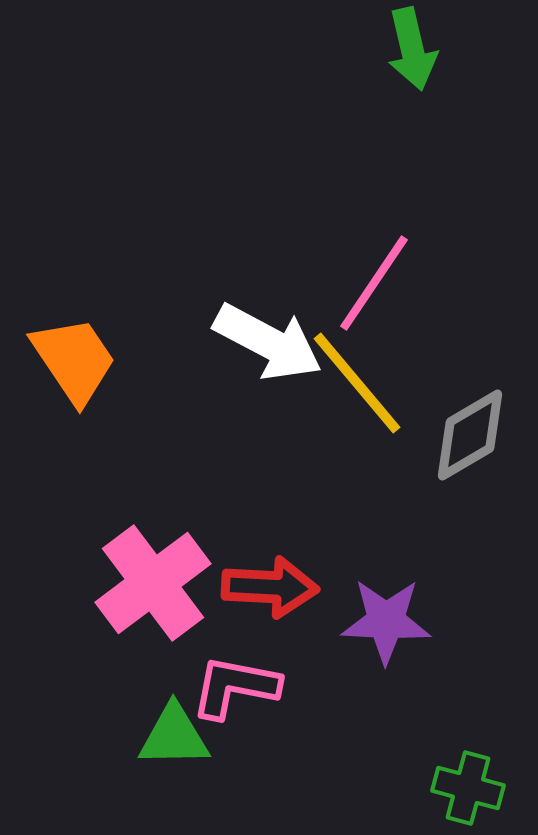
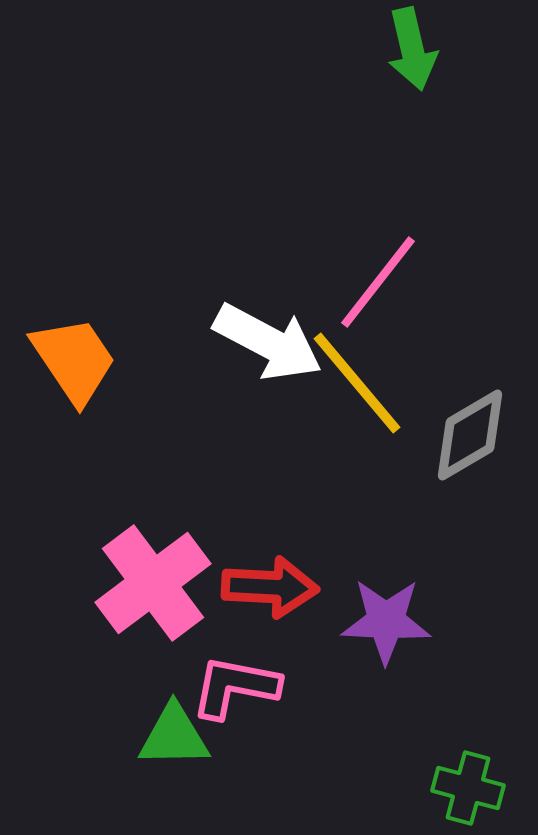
pink line: moved 4 px right, 1 px up; rotated 4 degrees clockwise
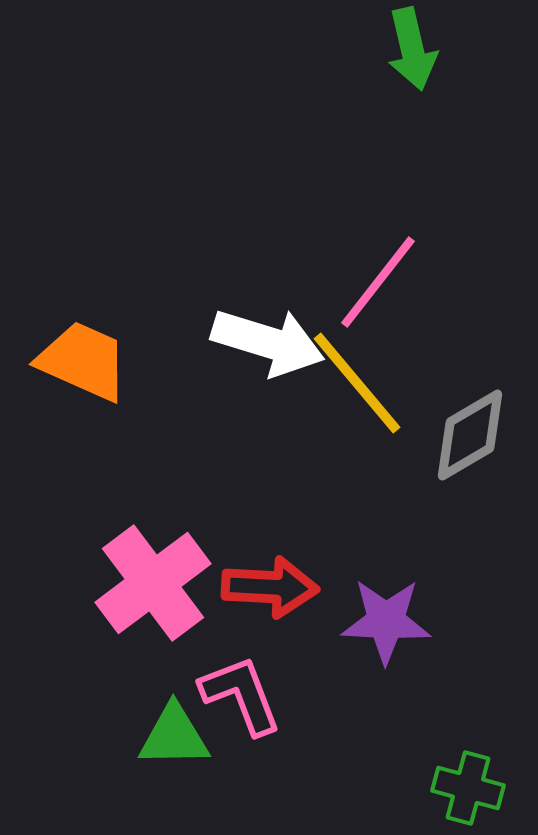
white arrow: rotated 11 degrees counterclockwise
orange trapezoid: moved 9 px right, 1 px down; rotated 32 degrees counterclockwise
pink L-shape: moved 6 px right, 8 px down; rotated 58 degrees clockwise
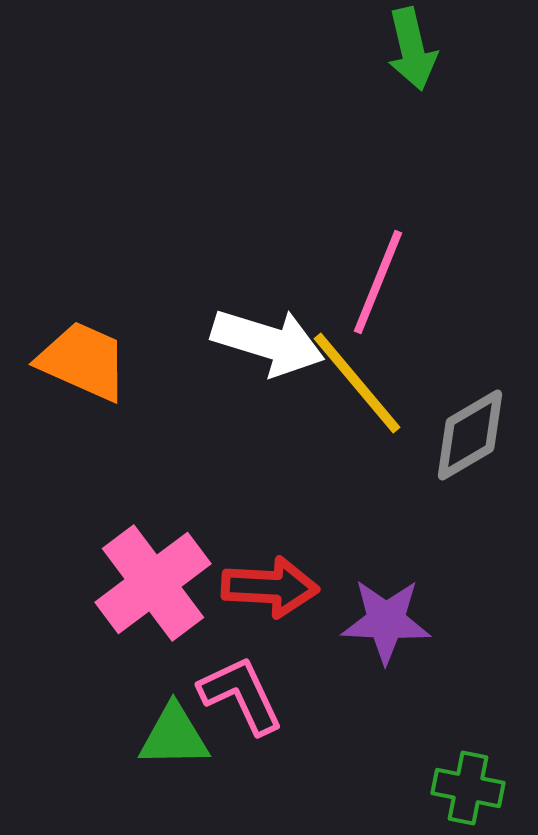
pink line: rotated 16 degrees counterclockwise
pink L-shape: rotated 4 degrees counterclockwise
green cross: rotated 4 degrees counterclockwise
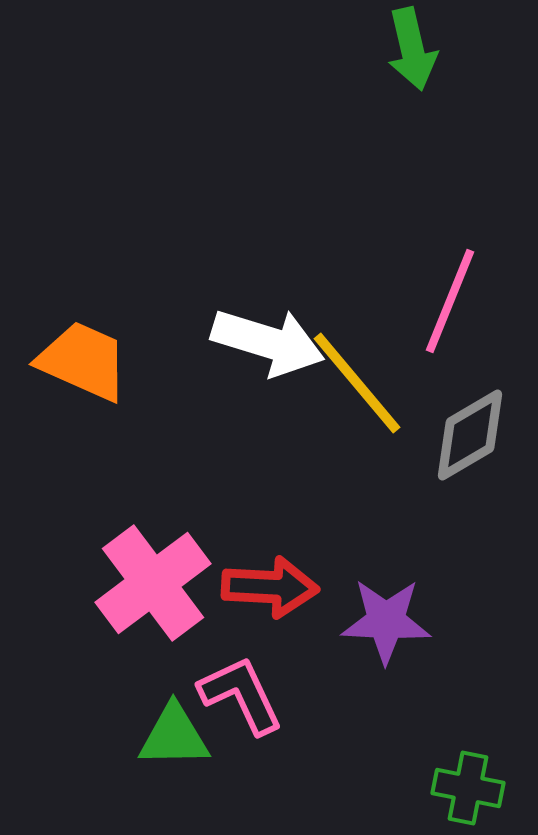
pink line: moved 72 px right, 19 px down
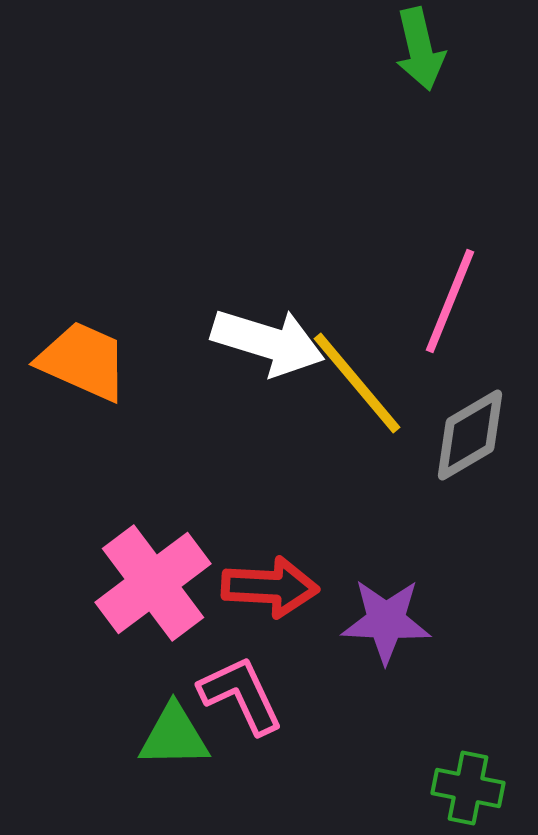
green arrow: moved 8 px right
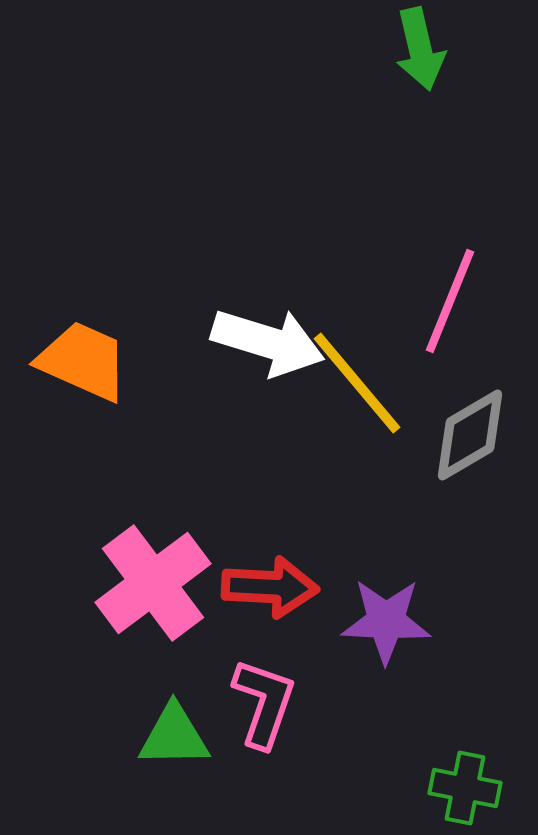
pink L-shape: moved 23 px right, 8 px down; rotated 44 degrees clockwise
green cross: moved 3 px left
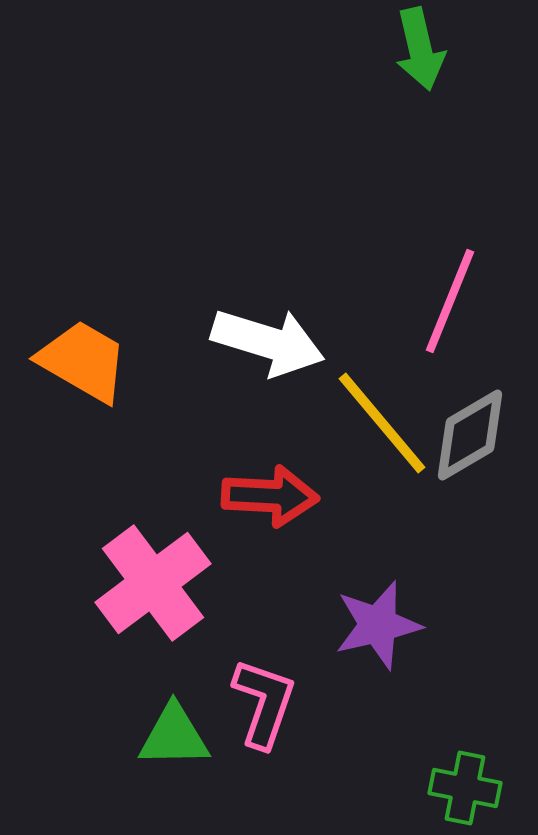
orange trapezoid: rotated 6 degrees clockwise
yellow line: moved 25 px right, 40 px down
red arrow: moved 91 px up
purple star: moved 8 px left, 4 px down; rotated 16 degrees counterclockwise
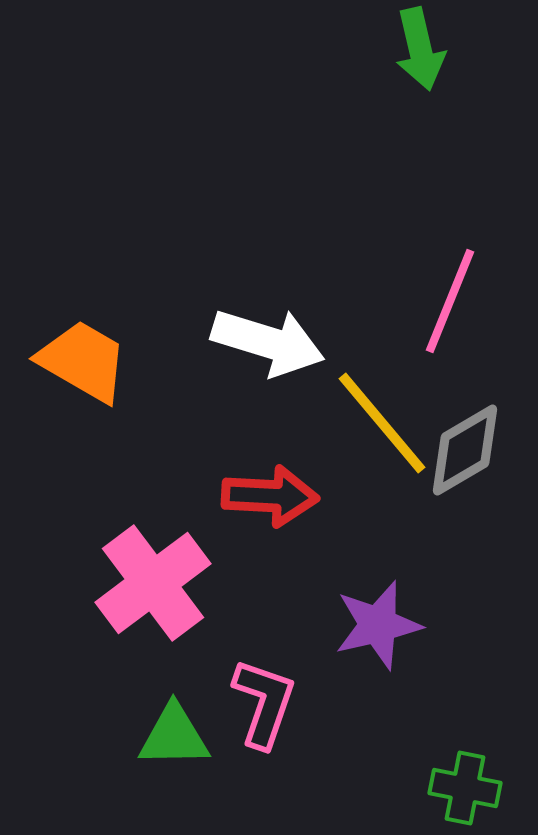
gray diamond: moved 5 px left, 15 px down
